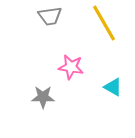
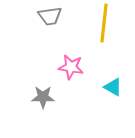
yellow line: rotated 36 degrees clockwise
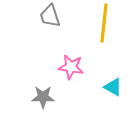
gray trapezoid: rotated 80 degrees clockwise
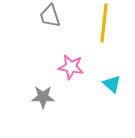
cyan triangle: moved 1 px left, 3 px up; rotated 12 degrees clockwise
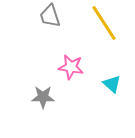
yellow line: rotated 39 degrees counterclockwise
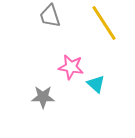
cyan triangle: moved 16 px left
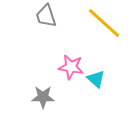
gray trapezoid: moved 4 px left
yellow line: rotated 15 degrees counterclockwise
cyan triangle: moved 5 px up
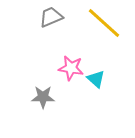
gray trapezoid: moved 5 px right, 1 px down; rotated 85 degrees clockwise
pink star: moved 1 px down
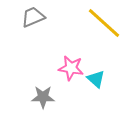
gray trapezoid: moved 18 px left
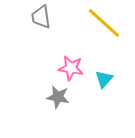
gray trapezoid: moved 8 px right; rotated 75 degrees counterclockwise
cyan triangle: moved 8 px right; rotated 30 degrees clockwise
gray star: moved 15 px right; rotated 10 degrees clockwise
